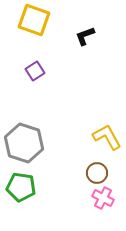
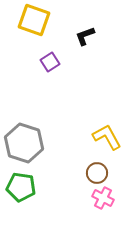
purple square: moved 15 px right, 9 px up
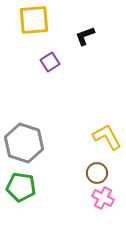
yellow square: rotated 24 degrees counterclockwise
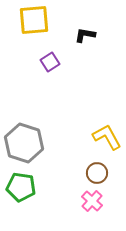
black L-shape: moved 1 px up; rotated 30 degrees clockwise
pink cross: moved 11 px left, 3 px down; rotated 15 degrees clockwise
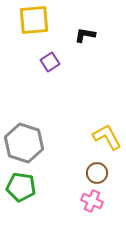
pink cross: rotated 20 degrees counterclockwise
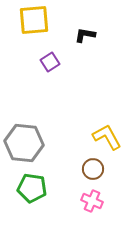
gray hexagon: rotated 12 degrees counterclockwise
brown circle: moved 4 px left, 4 px up
green pentagon: moved 11 px right, 1 px down
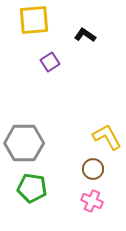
black L-shape: rotated 25 degrees clockwise
gray hexagon: rotated 6 degrees counterclockwise
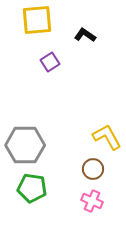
yellow square: moved 3 px right
gray hexagon: moved 1 px right, 2 px down
